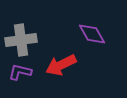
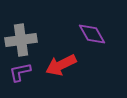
purple L-shape: rotated 25 degrees counterclockwise
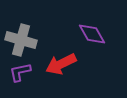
gray cross: rotated 24 degrees clockwise
red arrow: moved 1 px up
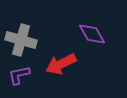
purple L-shape: moved 1 px left, 3 px down
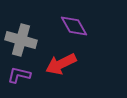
purple diamond: moved 18 px left, 8 px up
purple L-shape: rotated 25 degrees clockwise
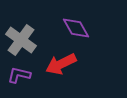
purple diamond: moved 2 px right, 2 px down
gray cross: rotated 20 degrees clockwise
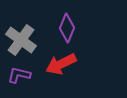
purple diamond: moved 9 px left; rotated 52 degrees clockwise
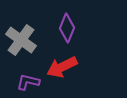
red arrow: moved 1 px right, 3 px down
purple L-shape: moved 9 px right, 7 px down
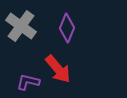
gray cross: moved 14 px up
red arrow: moved 4 px left, 2 px down; rotated 104 degrees counterclockwise
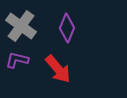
purple L-shape: moved 11 px left, 22 px up
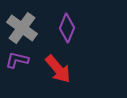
gray cross: moved 1 px right, 2 px down
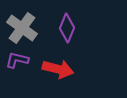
red arrow: rotated 36 degrees counterclockwise
